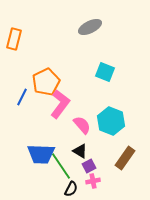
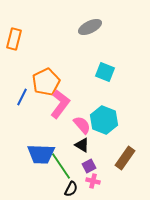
cyan hexagon: moved 7 px left, 1 px up
black triangle: moved 2 px right, 6 px up
pink cross: rotated 24 degrees clockwise
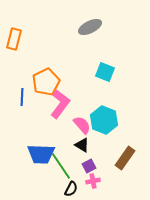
blue line: rotated 24 degrees counterclockwise
pink cross: rotated 24 degrees counterclockwise
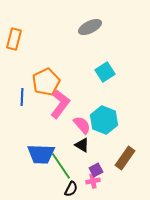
cyan square: rotated 36 degrees clockwise
purple square: moved 7 px right, 4 px down
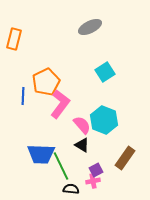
blue line: moved 1 px right, 1 px up
green line: rotated 8 degrees clockwise
black semicircle: rotated 112 degrees counterclockwise
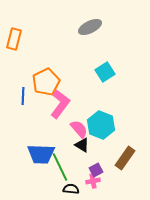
cyan hexagon: moved 3 px left, 5 px down
pink semicircle: moved 3 px left, 4 px down
green line: moved 1 px left, 1 px down
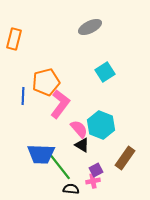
orange pentagon: rotated 12 degrees clockwise
green line: rotated 12 degrees counterclockwise
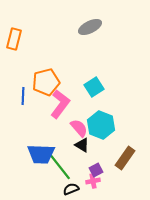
cyan square: moved 11 px left, 15 px down
pink semicircle: moved 1 px up
black semicircle: rotated 28 degrees counterclockwise
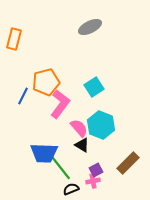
blue line: rotated 24 degrees clockwise
blue trapezoid: moved 3 px right, 1 px up
brown rectangle: moved 3 px right, 5 px down; rotated 10 degrees clockwise
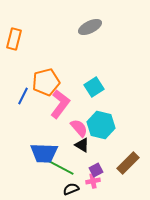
cyan hexagon: rotated 8 degrees counterclockwise
green line: rotated 24 degrees counterclockwise
